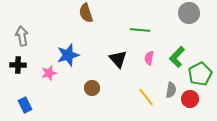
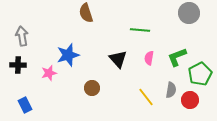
green L-shape: rotated 25 degrees clockwise
red circle: moved 1 px down
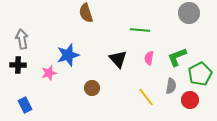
gray arrow: moved 3 px down
gray semicircle: moved 4 px up
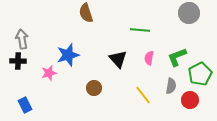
black cross: moved 4 px up
brown circle: moved 2 px right
yellow line: moved 3 px left, 2 px up
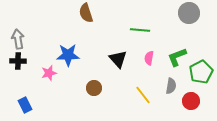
gray arrow: moved 4 px left
blue star: rotated 15 degrees clockwise
green pentagon: moved 1 px right, 2 px up
red circle: moved 1 px right, 1 px down
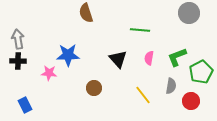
pink star: rotated 21 degrees clockwise
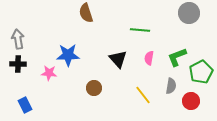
black cross: moved 3 px down
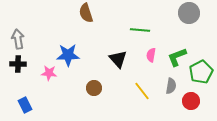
pink semicircle: moved 2 px right, 3 px up
yellow line: moved 1 px left, 4 px up
